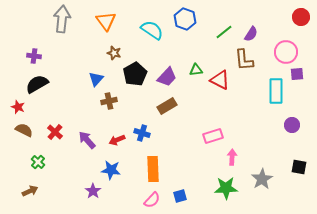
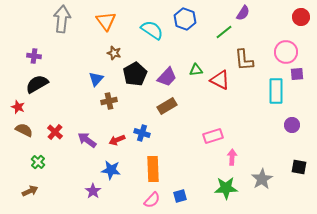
purple semicircle: moved 8 px left, 21 px up
purple arrow: rotated 12 degrees counterclockwise
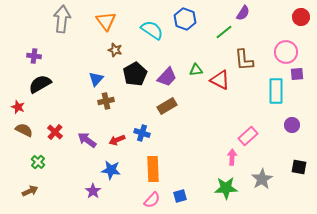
brown star: moved 1 px right, 3 px up
black semicircle: moved 3 px right
brown cross: moved 3 px left
pink rectangle: moved 35 px right; rotated 24 degrees counterclockwise
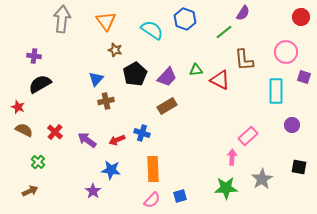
purple square: moved 7 px right, 3 px down; rotated 24 degrees clockwise
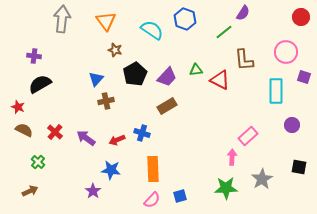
purple arrow: moved 1 px left, 2 px up
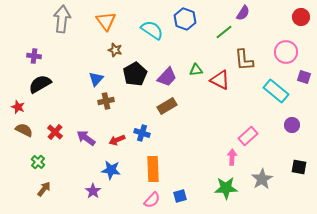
cyan rectangle: rotated 50 degrees counterclockwise
brown arrow: moved 14 px right, 2 px up; rotated 28 degrees counterclockwise
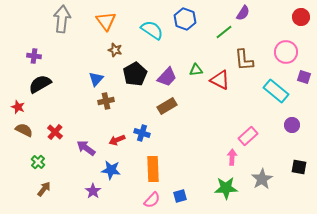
purple arrow: moved 10 px down
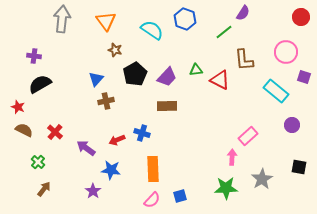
brown rectangle: rotated 30 degrees clockwise
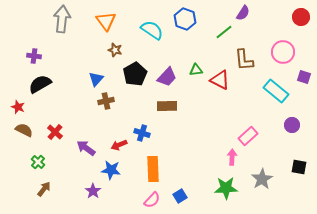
pink circle: moved 3 px left
red arrow: moved 2 px right, 5 px down
blue square: rotated 16 degrees counterclockwise
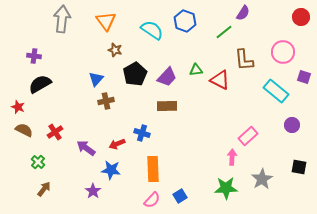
blue hexagon: moved 2 px down
red cross: rotated 14 degrees clockwise
red arrow: moved 2 px left, 1 px up
